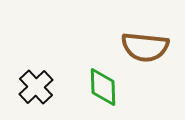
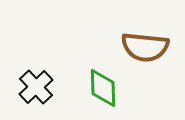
green diamond: moved 1 px down
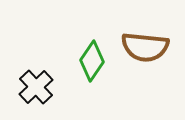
green diamond: moved 11 px left, 27 px up; rotated 36 degrees clockwise
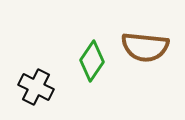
black cross: rotated 20 degrees counterclockwise
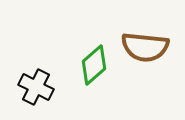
green diamond: moved 2 px right, 4 px down; rotated 15 degrees clockwise
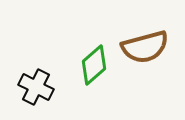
brown semicircle: rotated 21 degrees counterclockwise
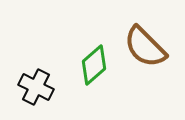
brown semicircle: rotated 60 degrees clockwise
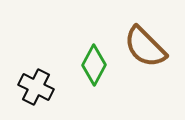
green diamond: rotated 21 degrees counterclockwise
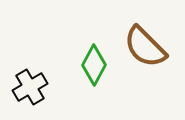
black cross: moved 6 px left; rotated 32 degrees clockwise
